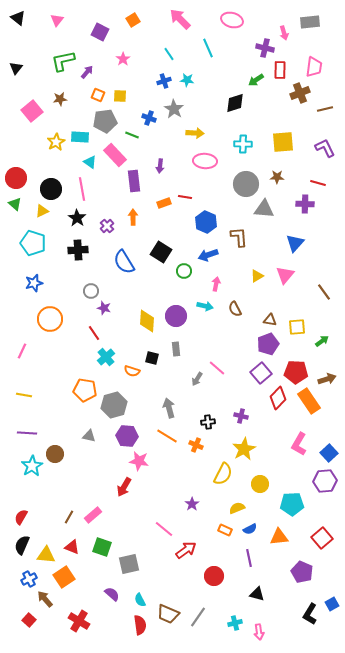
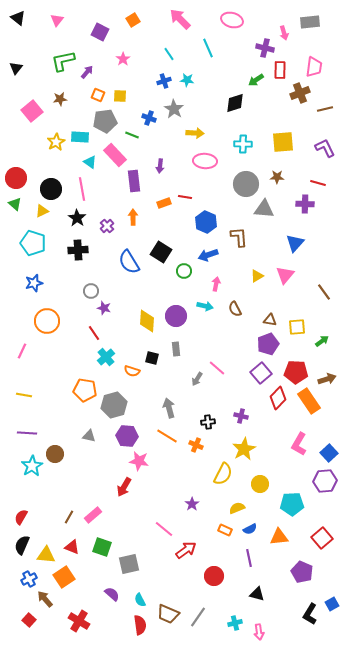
blue semicircle at (124, 262): moved 5 px right
orange circle at (50, 319): moved 3 px left, 2 px down
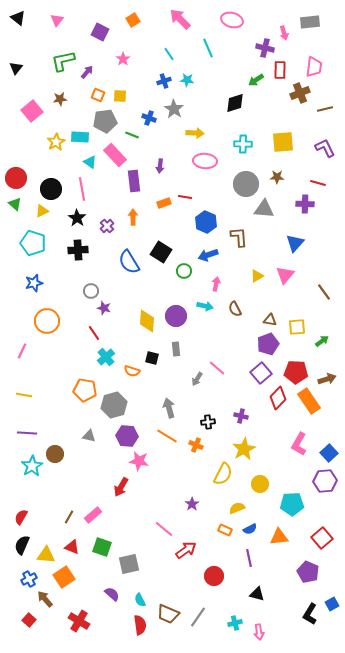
red arrow at (124, 487): moved 3 px left
purple pentagon at (302, 572): moved 6 px right
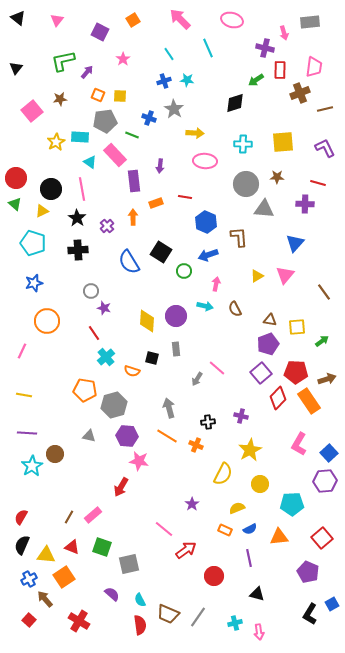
orange rectangle at (164, 203): moved 8 px left
yellow star at (244, 449): moved 6 px right, 1 px down
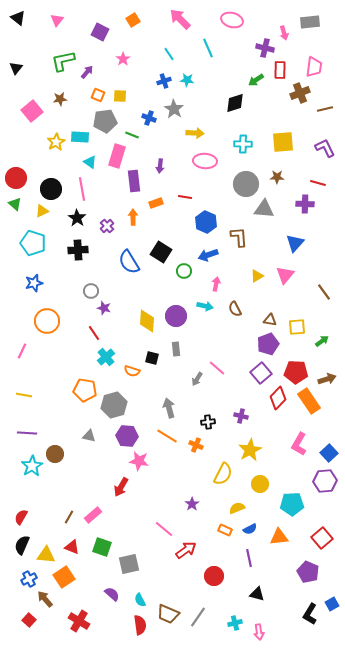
pink rectangle at (115, 155): moved 2 px right, 1 px down; rotated 60 degrees clockwise
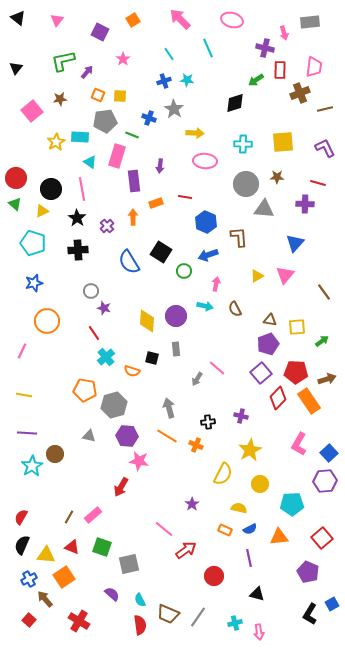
yellow semicircle at (237, 508): moved 2 px right; rotated 35 degrees clockwise
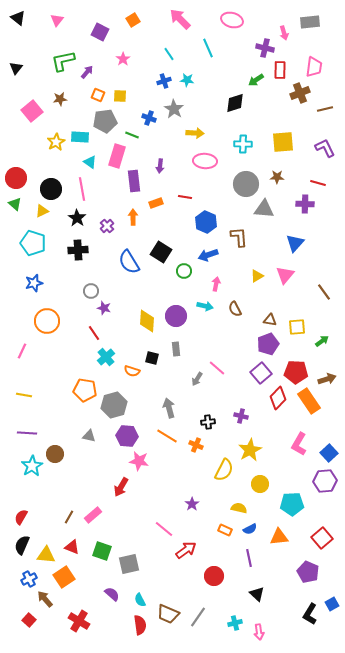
yellow semicircle at (223, 474): moved 1 px right, 4 px up
green square at (102, 547): moved 4 px down
black triangle at (257, 594): rotated 28 degrees clockwise
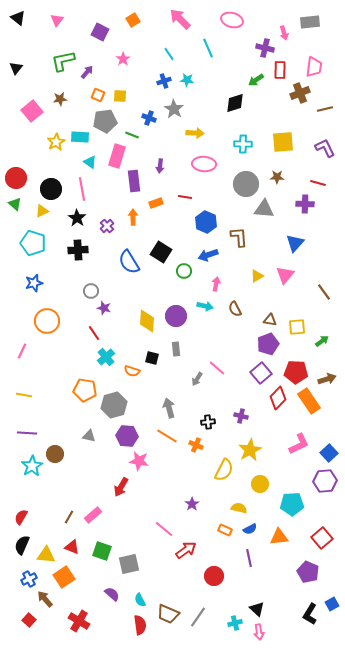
pink ellipse at (205, 161): moved 1 px left, 3 px down
pink L-shape at (299, 444): rotated 145 degrees counterclockwise
black triangle at (257, 594): moved 15 px down
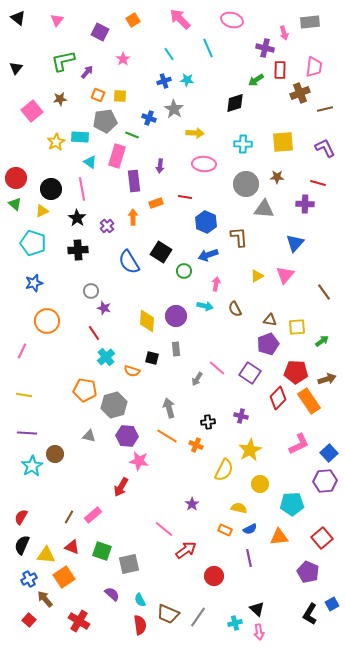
purple square at (261, 373): moved 11 px left; rotated 15 degrees counterclockwise
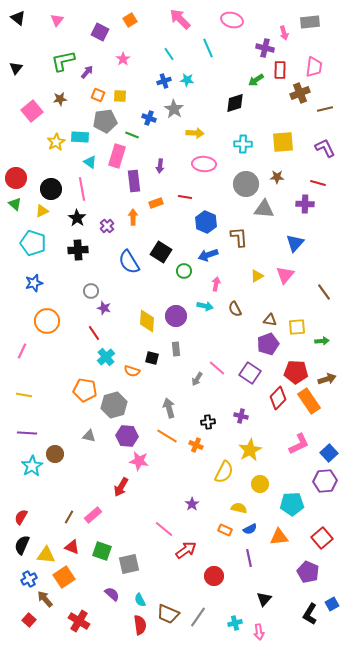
orange square at (133, 20): moved 3 px left
green arrow at (322, 341): rotated 32 degrees clockwise
yellow semicircle at (224, 470): moved 2 px down
black triangle at (257, 609): moved 7 px right, 10 px up; rotated 28 degrees clockwise
